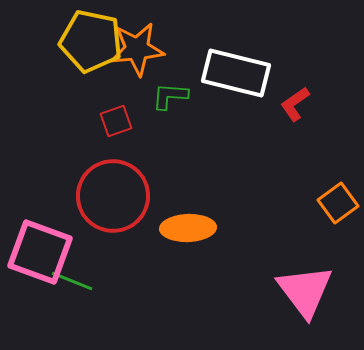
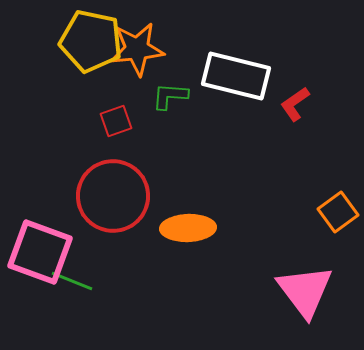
white rectangle: moved 3 px down
orange square: moved 9 px down
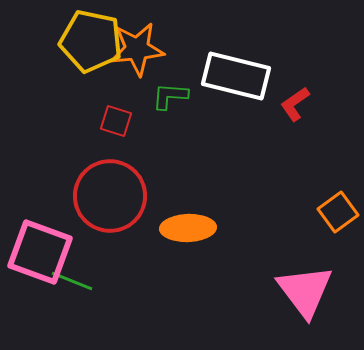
red square: rotated 36 degrees clockwise
red circle: moved 3 px left
